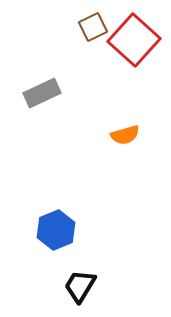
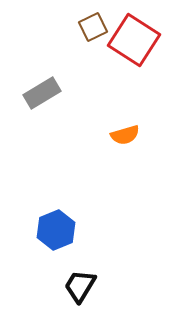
red square: rotated 9 degrees counterclockwise
gray rectangle: rotated 6 degrees counterclockwise
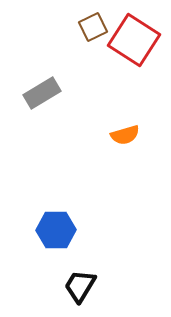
blue hexagon: rotated 21 degrees clockwise
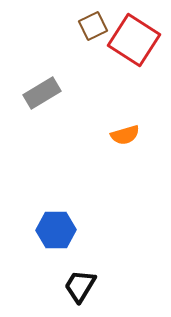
brown square: moved 1 px up
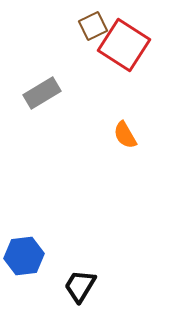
red square: moved 10 px left, 5 px down
orange semicircle: rotated 76 degrees clockwise
blue hexagon: moved 32 px left, 26 px down; rotated 6 degrees counterclockwise
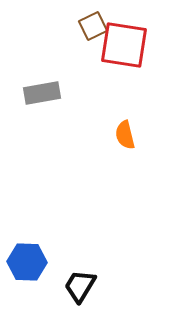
red square: rotated 24 degrees counterclockwise
gray rectangle: rotated 21 degrees clockwise
orange semicircle: rotated 16 degrees clockwise
blue hexagon: moved 3 px right, 6 px down; rotated 9 degrees clockwise
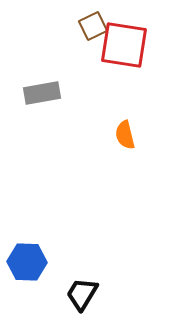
black trapezoid: moved 2 px right, 8 px down
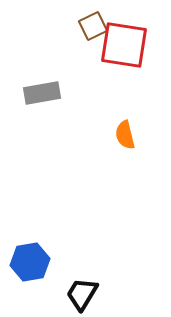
blue hexagon: moved 3 px right; rotated 12 degrees counterclockwise
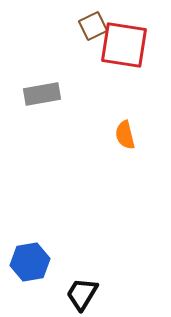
gray rectangle: moved 1 px down
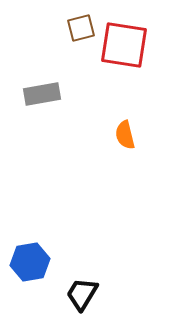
brown square: moved 12 px left, 2 px down; rotated 12 degrees clockwise
